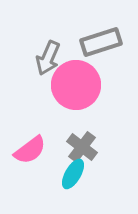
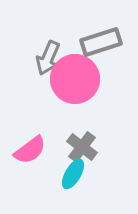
pink circle: moved 1 px left, 6 px up
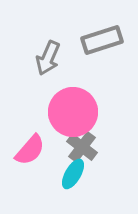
gray rectangle: moved 1 px right, 2 px up
pink circle: moved 2 px left, 33 px down
pink semicircle: rotated 12 degrees counterclockwise
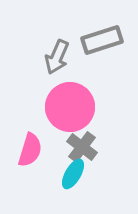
gray arrow: moved 9 px right, 1 px up
pink circle: moved 3 px left, 5 px up
pink semicircle: rotated 24 degrees counterclockwise
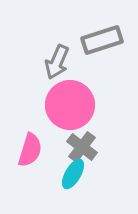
gray arrow: moved 5 px down
pink circle: moved 2 px up
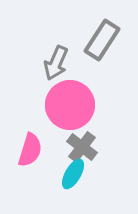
gray rectangle: rotated 39 degrees counterclockwise
gray arrow: moved 1 px left, 1 px down
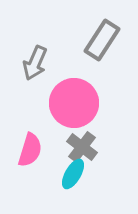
gray arrow: moved 21 px left
pink circle: moved 4 px right, 2 px up
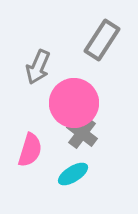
gray arrow: moved 3 px right, 4 px down
gray cross: moved 14 px up
cyan ellipse: rotated 28 degrees clockwise
